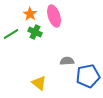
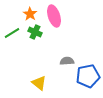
green line: moved 1 px right, 1 px up
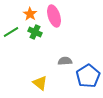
green line: moved 1 px left, 1 px up
gray semicircle: moved 2 px left
blue pentagon: rotated 20 degrees counterclockwise
yellow triangle: moved 1 px right
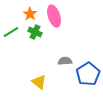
blue pentagon: moved 2 px up
yellow triangle: moved 1 px left, 1 px up
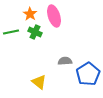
green line: rotated 21 degrees clockwise
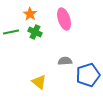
pink ellipse: moved 10 px right, 3 px down
blue pentagon: moved 1 px down; rotated 15 degrees clockwise
